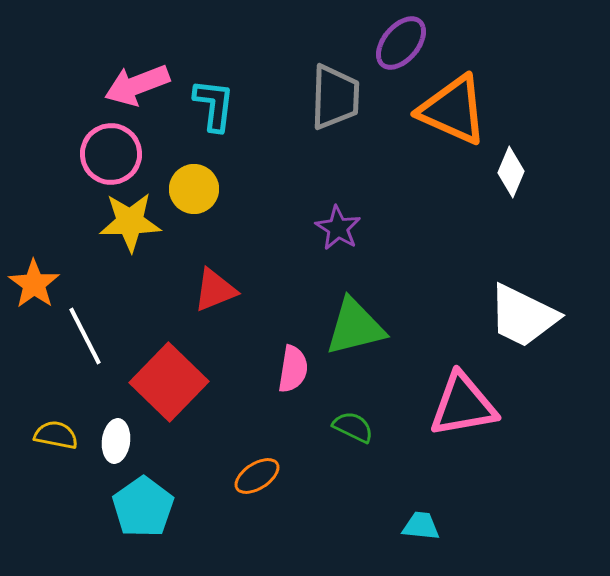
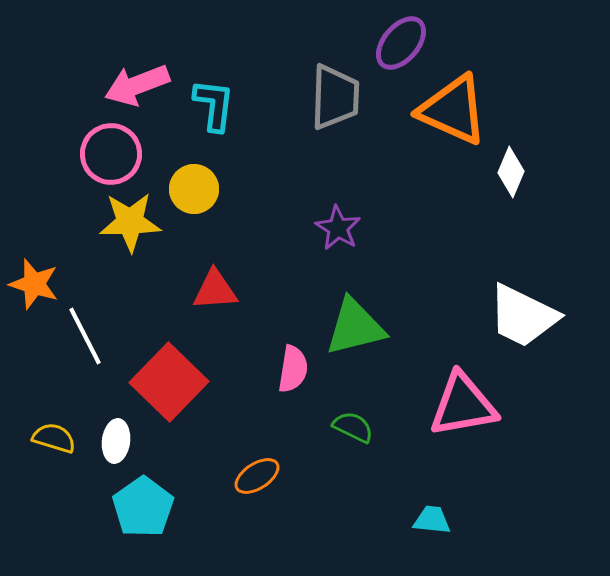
orange star: rotated 18 degrees counterclockwise
red triangle: rotated 18 degrees clockwise
yellow semicircle: moved 2 px left, 3 px down; rotated 6 degrees clockwise
cyan trapezoid: moved 11 px right, 6 px up
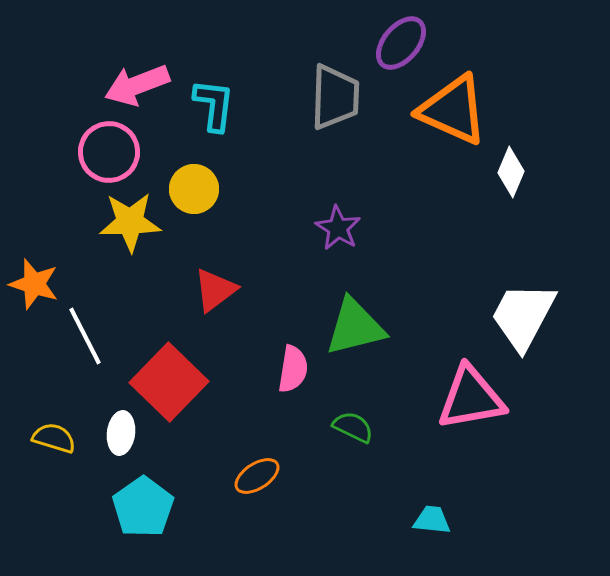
pink circle: moved 2 px left, 2 px up
red triangle: rotated 33 degrees counterclockwise
white trapezoid: rotated 92 degrees clockwise
pink triangle: moved 8 px right, 7 px up
white ellipse: moved 5 px right, 8 px up
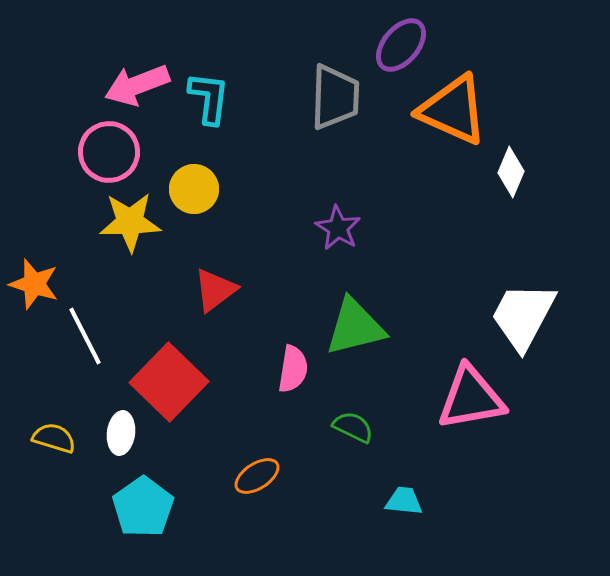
purple ellipse: moved 2 px down
cyan L-shape: moved 5 px left, 7 px up
cyan trapezoid: moved 28 px left, 19 px up
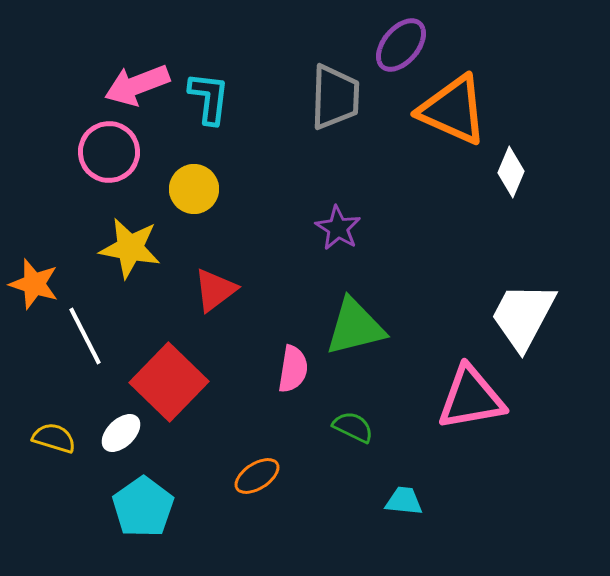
yellow star: moved 26 px down; rotated 12 degrees clockwise
white ellipse: rotated 39 degrees clockwise
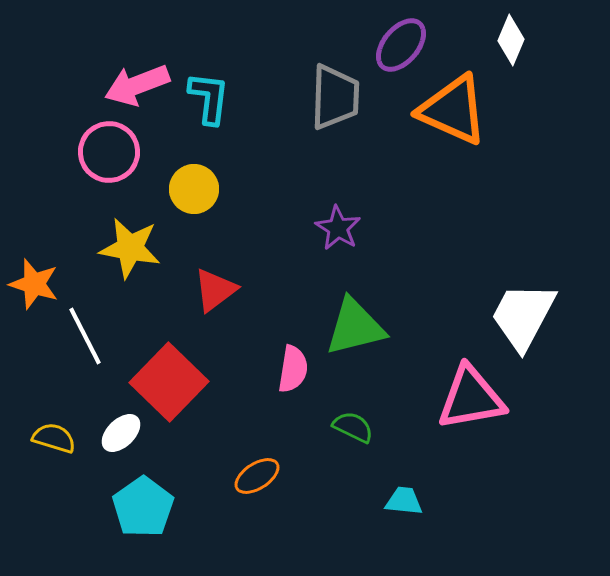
white diamond: moved 132 px up
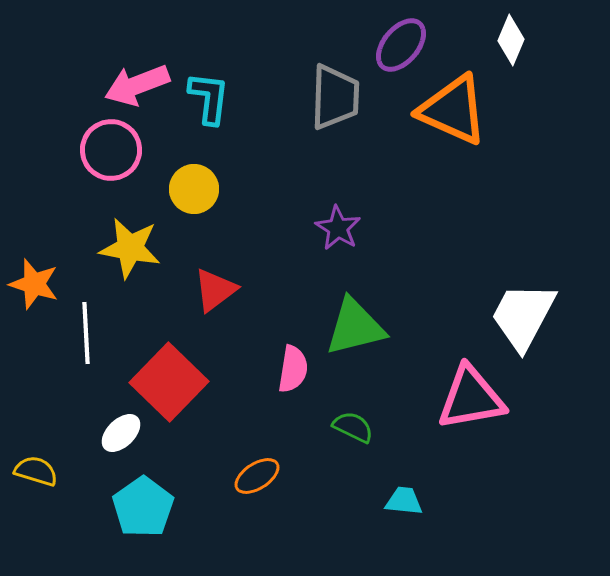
pink circle: moved 2 px right, 2 px up
white line: moved 1 px right, 3 px up; rotated 24 degrees clockwise
yellow semicircle: moved 18 px left, 33 px down
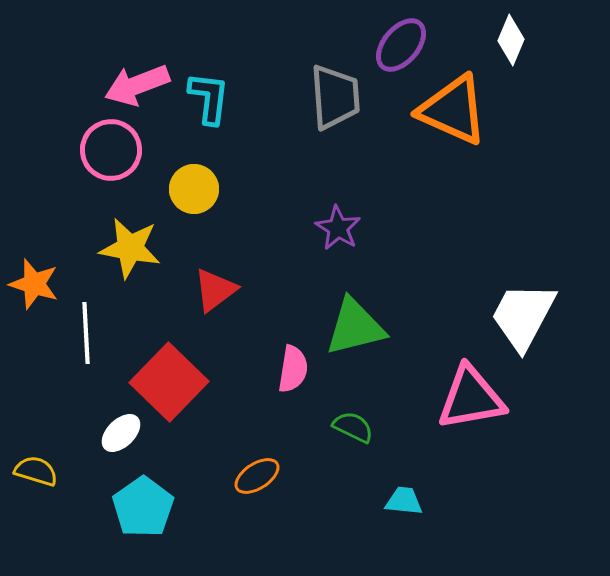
gray trapezoid: rotated 6 degrees counterclockwise
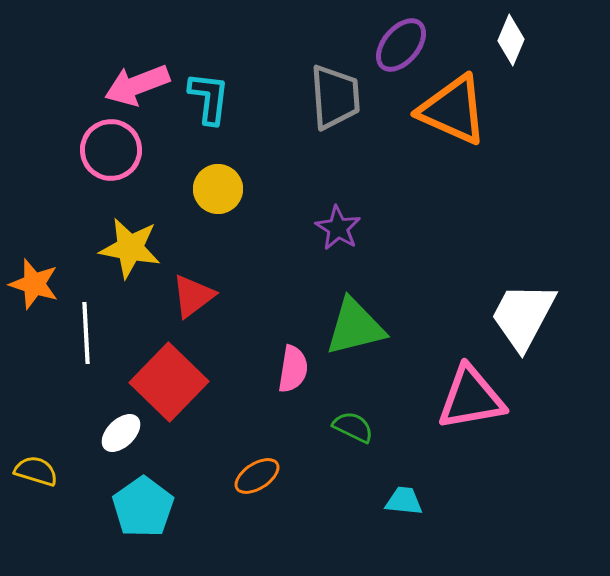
yellow circle: moved 24 px right
red triangle: moved 22 px left, 6 px down
